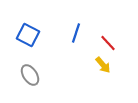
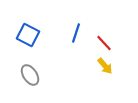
red line: moved 4 px left
yellow arrow: moved 2 px right, 1 px down
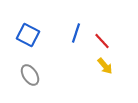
red line: moved 2 px left, 2 px up
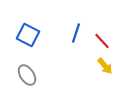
gray ellipse: moved 3 px left
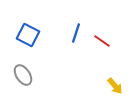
red line: rotated 12 degrees counterclockwise
yellow arrow: moved 10 px right, 20 px down
gray ellipse: moved 4 px left
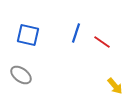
blue square: rotated 15 degrees counterclockwise
red line: moved 1 px down
gray ellipse: moved 2 px left; rotated 20 degrees counterclockwise
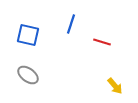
blue line: moved 5 px left, 9 px up
red line: rotated 18 degrees counterclockwise
gray ellipse: moved 7 px right
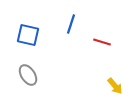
gray ellipse: rotated 20 degrees clockwise
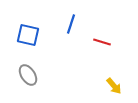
yellow arrow: moved 1 px left
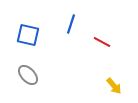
red line: rotated 12 degrees clockwise
gray ellipse: rotated 10 degrees counterclockwise
